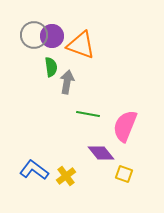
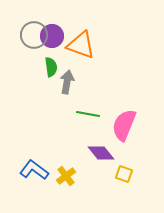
pink semicircle: moved 1 px left, 1 px up
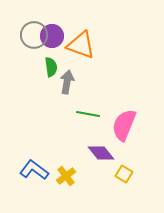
yellow square: rotated 12 degrees clockwise
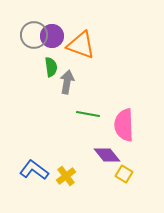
pink semicircle: rotated 24 degrees counterclockwise
purple diamond: moved 6 px right, 2 px down
